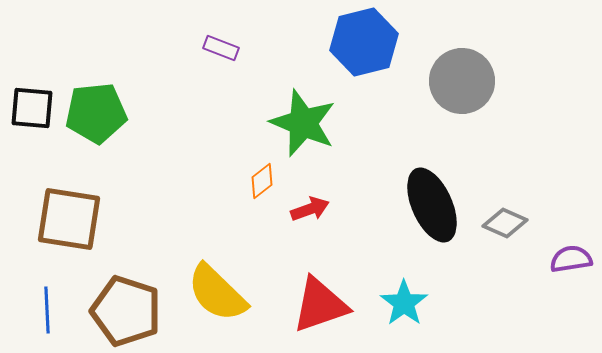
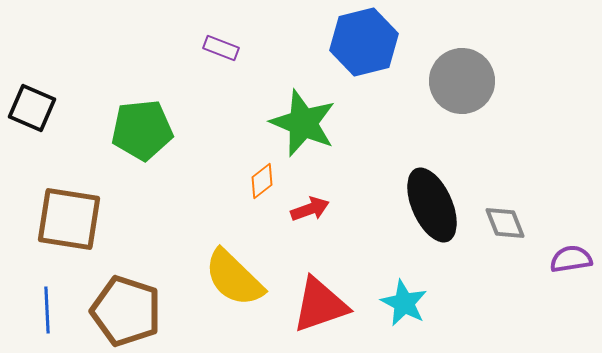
black square: rotated 18 degrees clockwise
green pentagon: moved 46 px right, 17 px down
gray diamond: rotated 45 degrees clockwise
yellow semicircle: moved 17 px right, 15 px up
cyan star: rotated 9 degrees counterclockwise
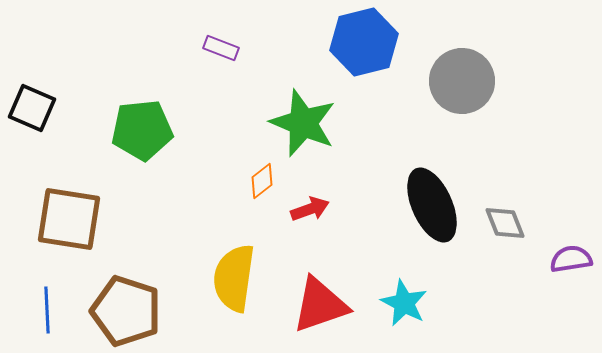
yellow semicircle: rotated 54 degrees clockwise
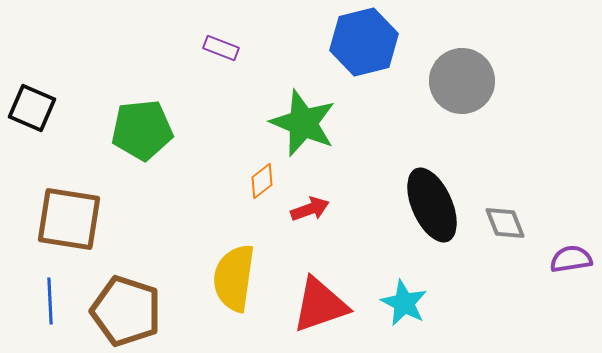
blue line: moved 3 px right, 9 px up
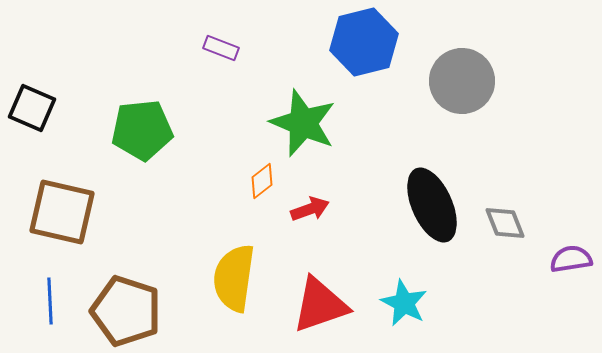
brown square: moved 7 px left, 7 px up; rotated 4 degrees clockwise
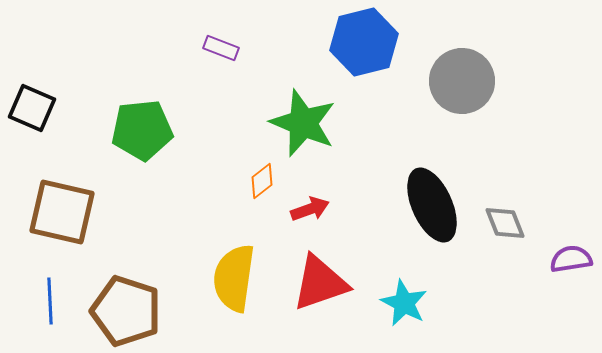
red triangle: moved 22 px up
